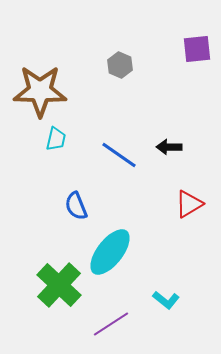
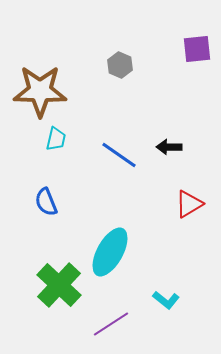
blue semicircle: moved 30 px left, 4 px up
cyan ellipse: rotated 9 degrees counterclockwise
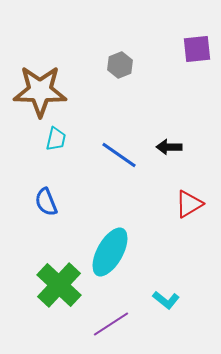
gray hexagon: rotated 15 degrees clockwise
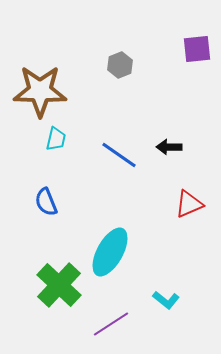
red triangle: rotated 8 degrees clockwise
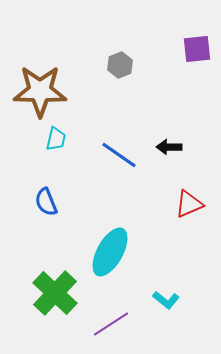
green cross: moved 4 px left, 8 px down
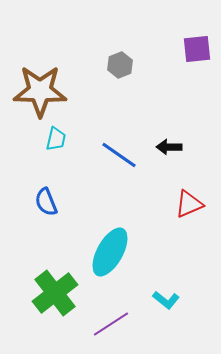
green cross: rotated 9 degrees clockwise
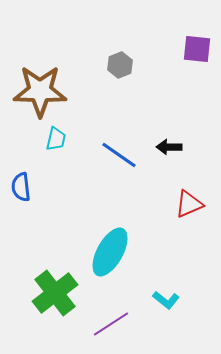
purple square: rotated 12 degrees clockwise
blue semicircle: moved 25 px left, 15 px up; rotated 16 degrees clockwise
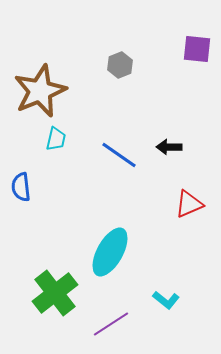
brown star: rotated 24 degrees counterclockwise
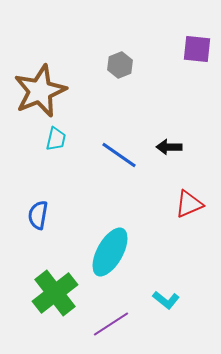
blue semicircle: moved 17 px right, 28 px down; rotated 16 degrees clockwise
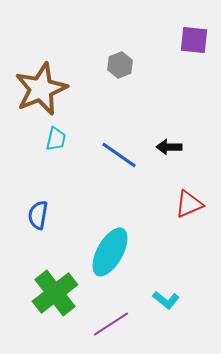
purple square: moved 3 px left, 9 px up
brown star: moved 1 px right, 2 px up
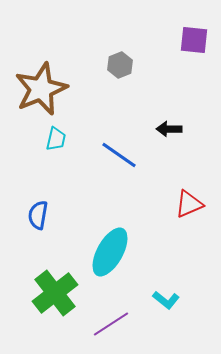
black arrow: moved 18 px up
